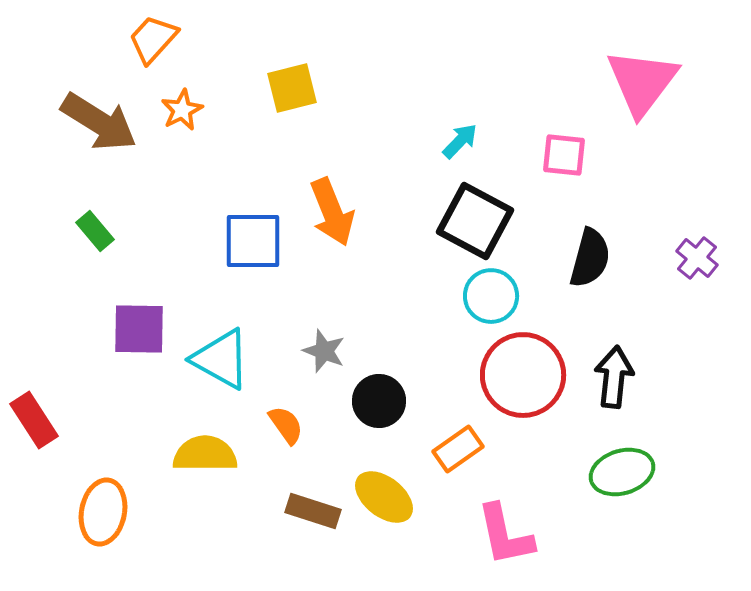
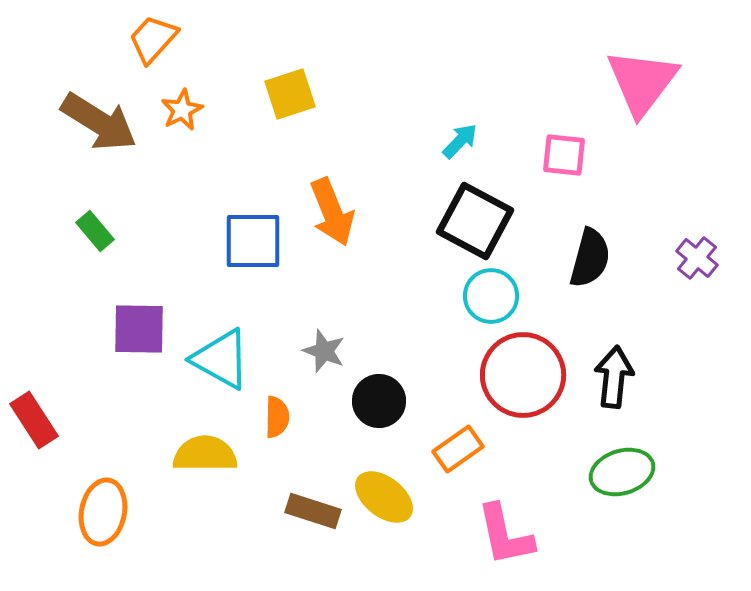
yellow square: moved 2 px left, 6 px down; rotated 4 degrees counterclockwise
orange semicircle: moved 9 px left, 8 px up; rotated 36 degrees clockwise
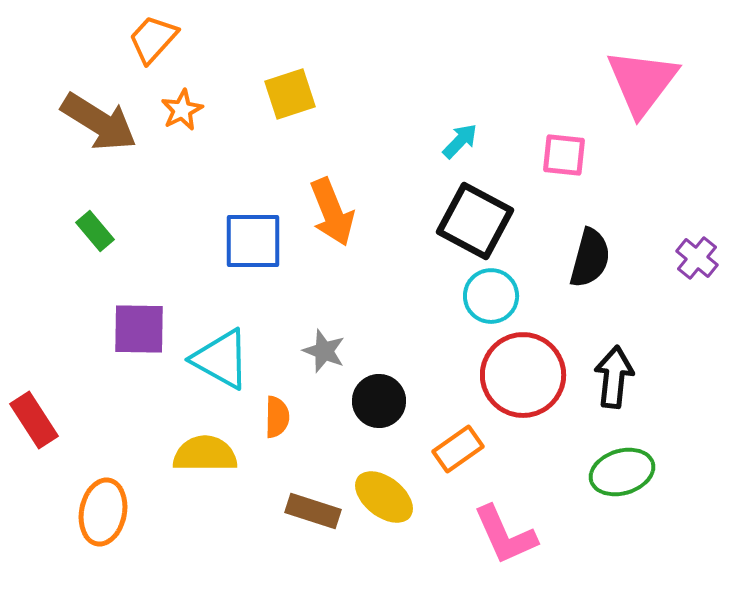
pink L-shape: rotated 12 degrees counterclockwise
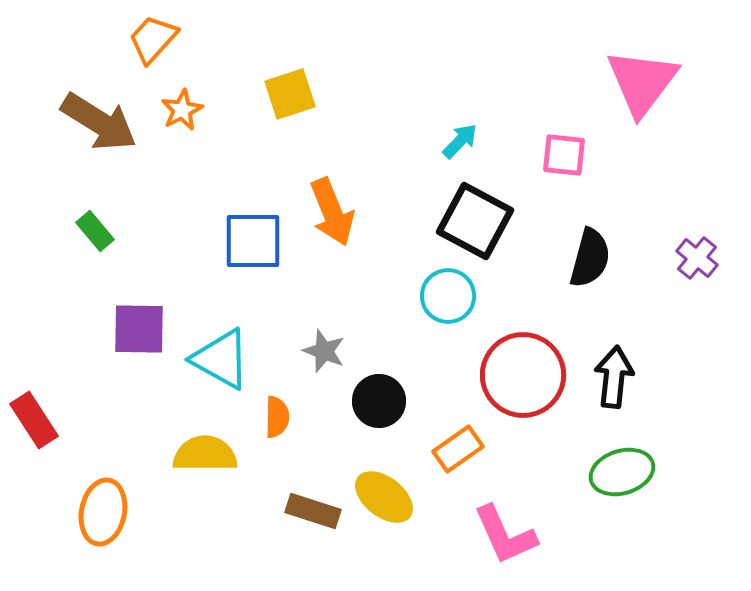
cyan circle: moved 43 px left
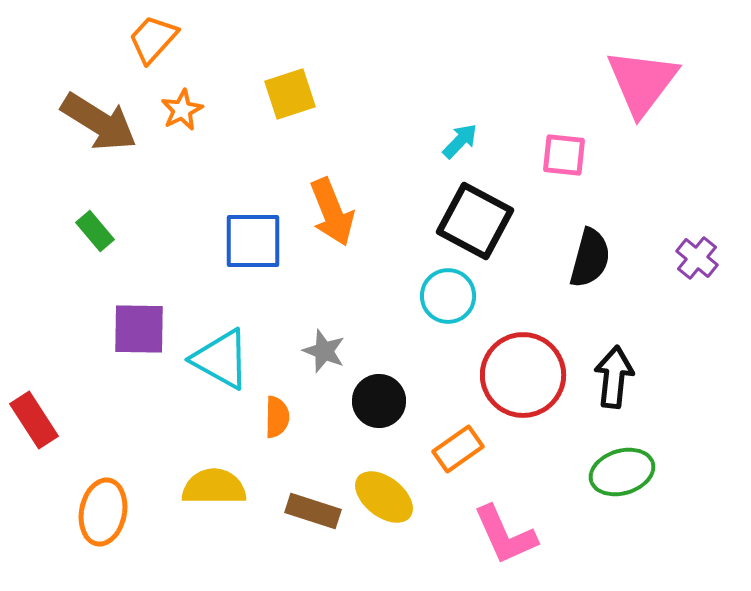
yellow semicircle: moved 9 px right, 33 px down
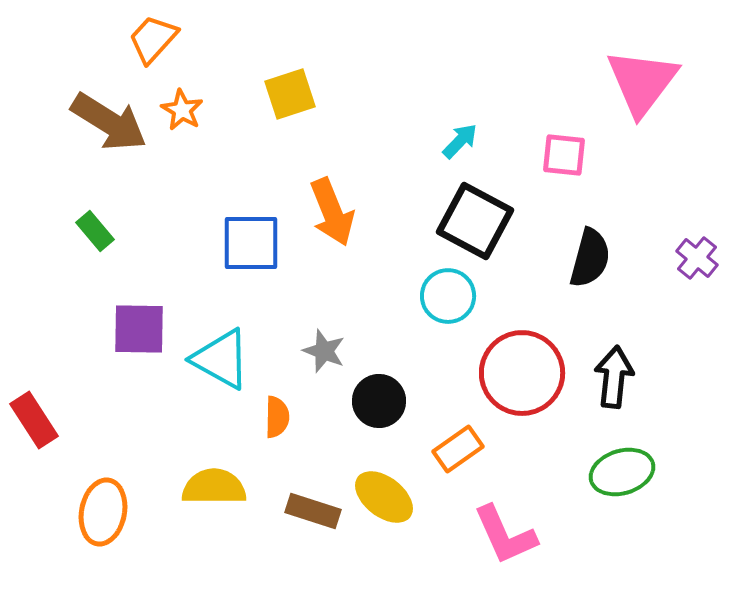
orange star: rotated 15 degrees counterclockwise
brown arrow: moved 10 px right
blue square: moved 2 px left, 2 px down
red circle: moved 1 px left, 2 px up
